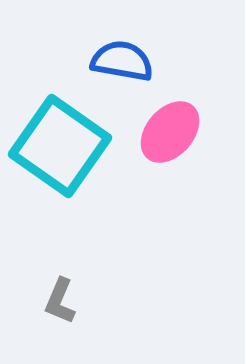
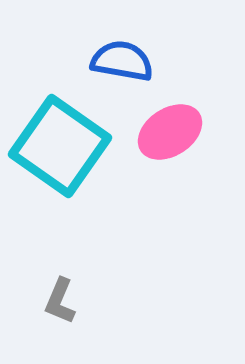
pink ellipse: rotated 16 degrees clockwise
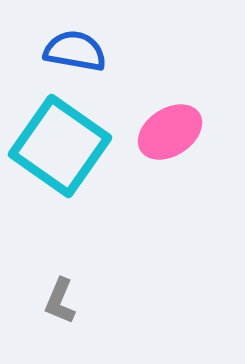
blue semicircle: moved 47 px left, 10 px up
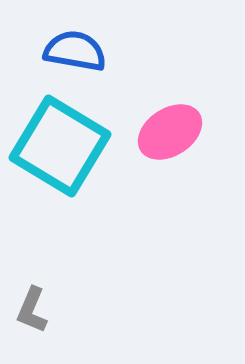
cyan square: rotated 4 degrees counterclockwise
gray L-shape: moved 28 px left, 9 px down
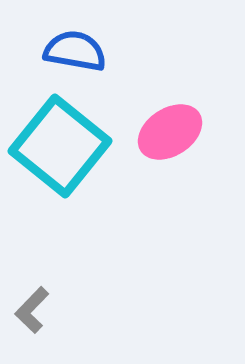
cyan square: rotated 8 degrees clockwise
gray L-shape: rotated 21 degrees clockwise
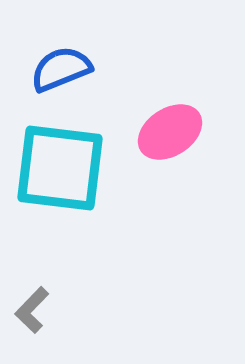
blue semicircle: moved 14 px left, 18 px down; rotated 32 degrees counterclockwise
cyan square: moved 22 px down; rotated 32 degrees counterclockwise
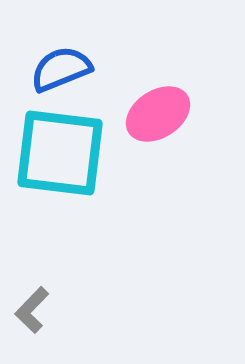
pink ellipse: moved 12 px left, 18 px up
cyan square: moved 15 px up
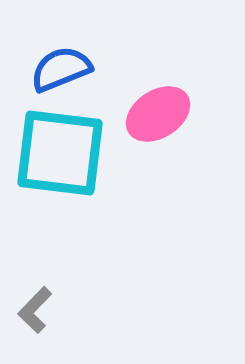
gray L-shape: moved 3 px right
